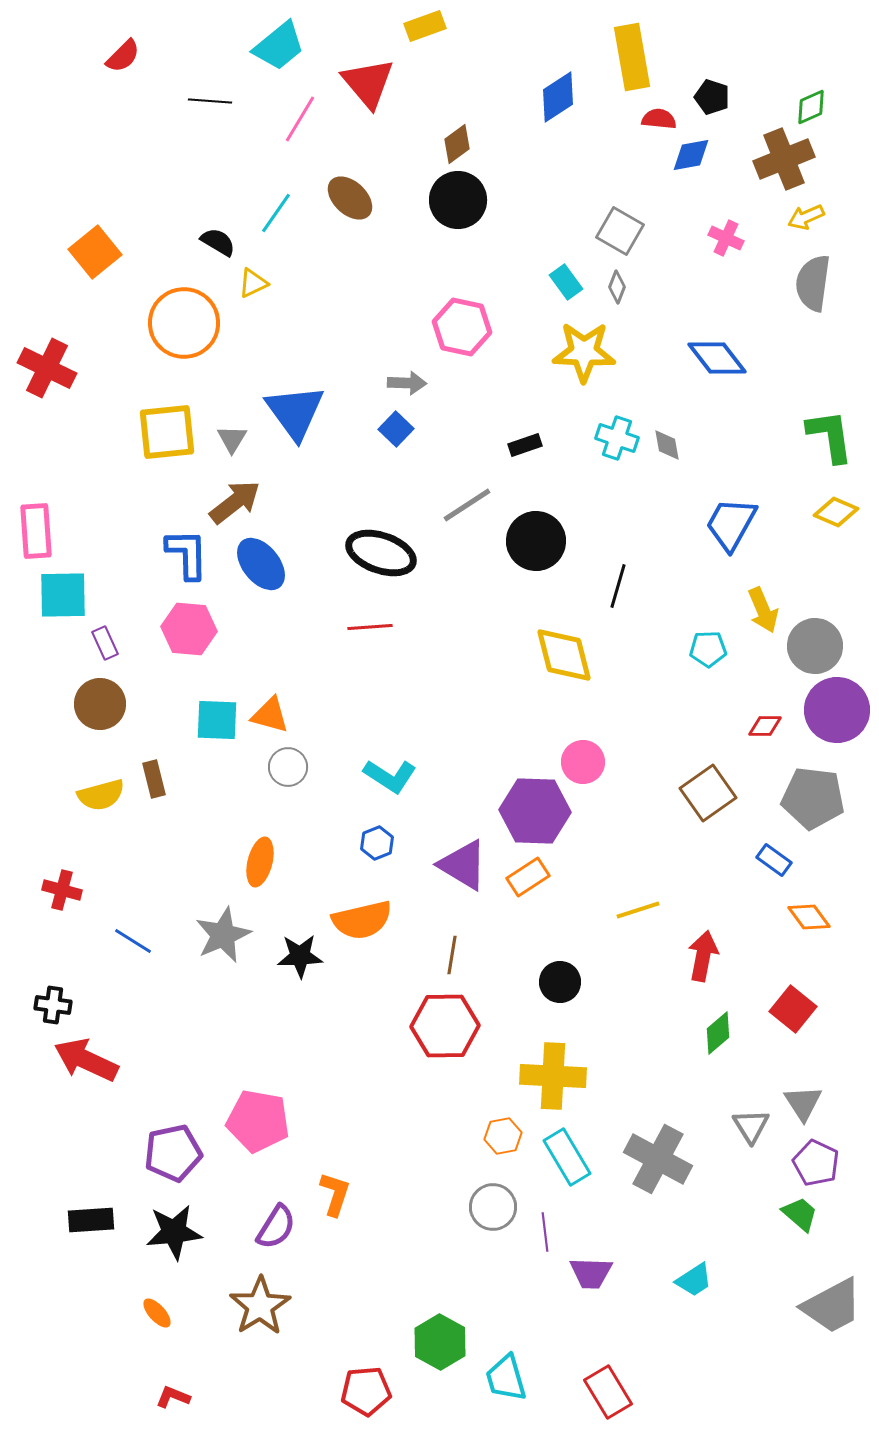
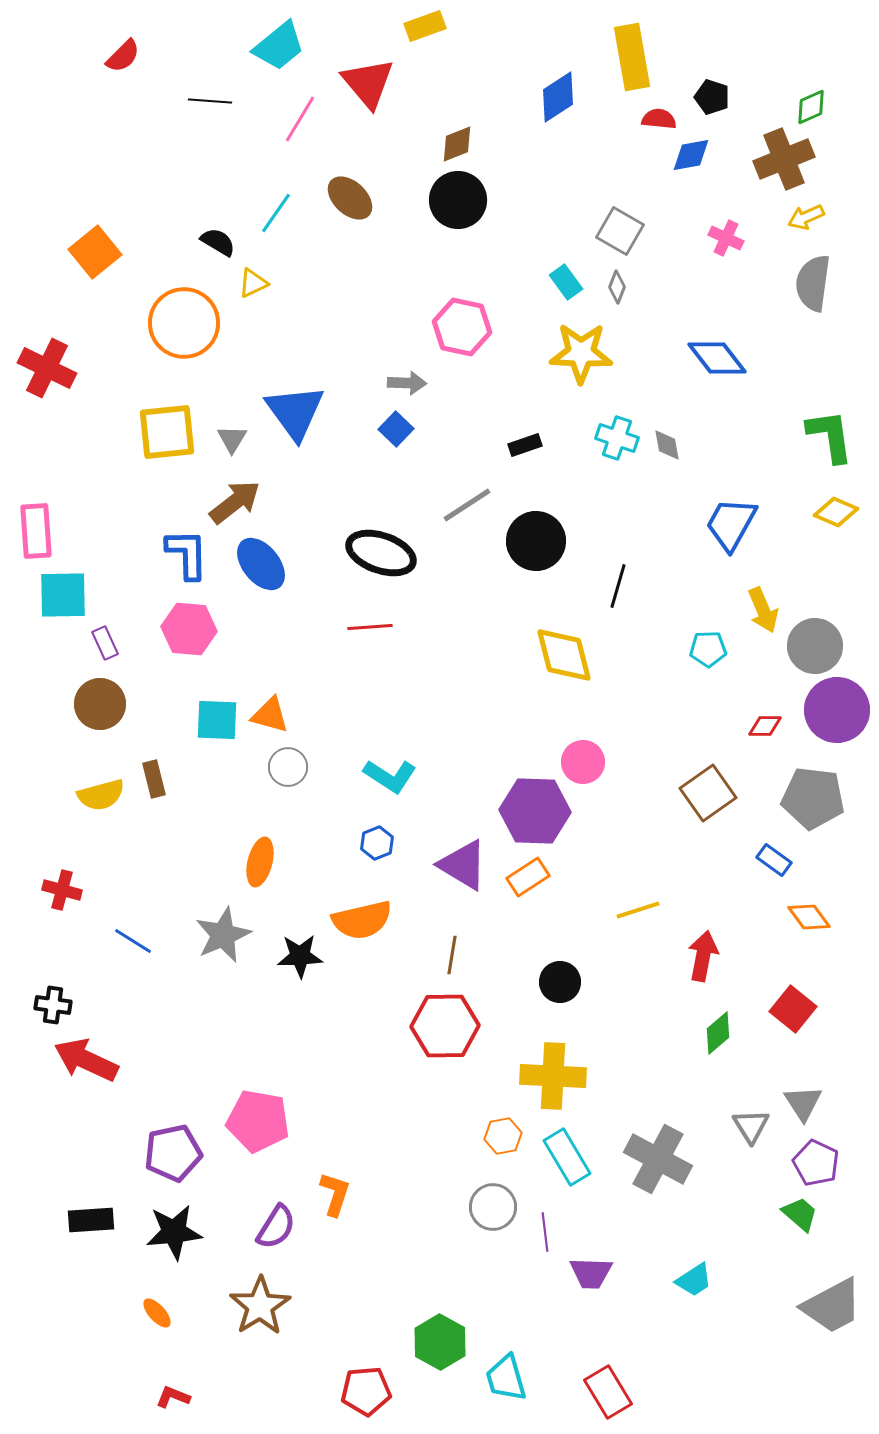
brown diamond at (457, 144): rotated 15 degrees clockwise
yellow star at (584, 352): moved 3 px left, 1 px down
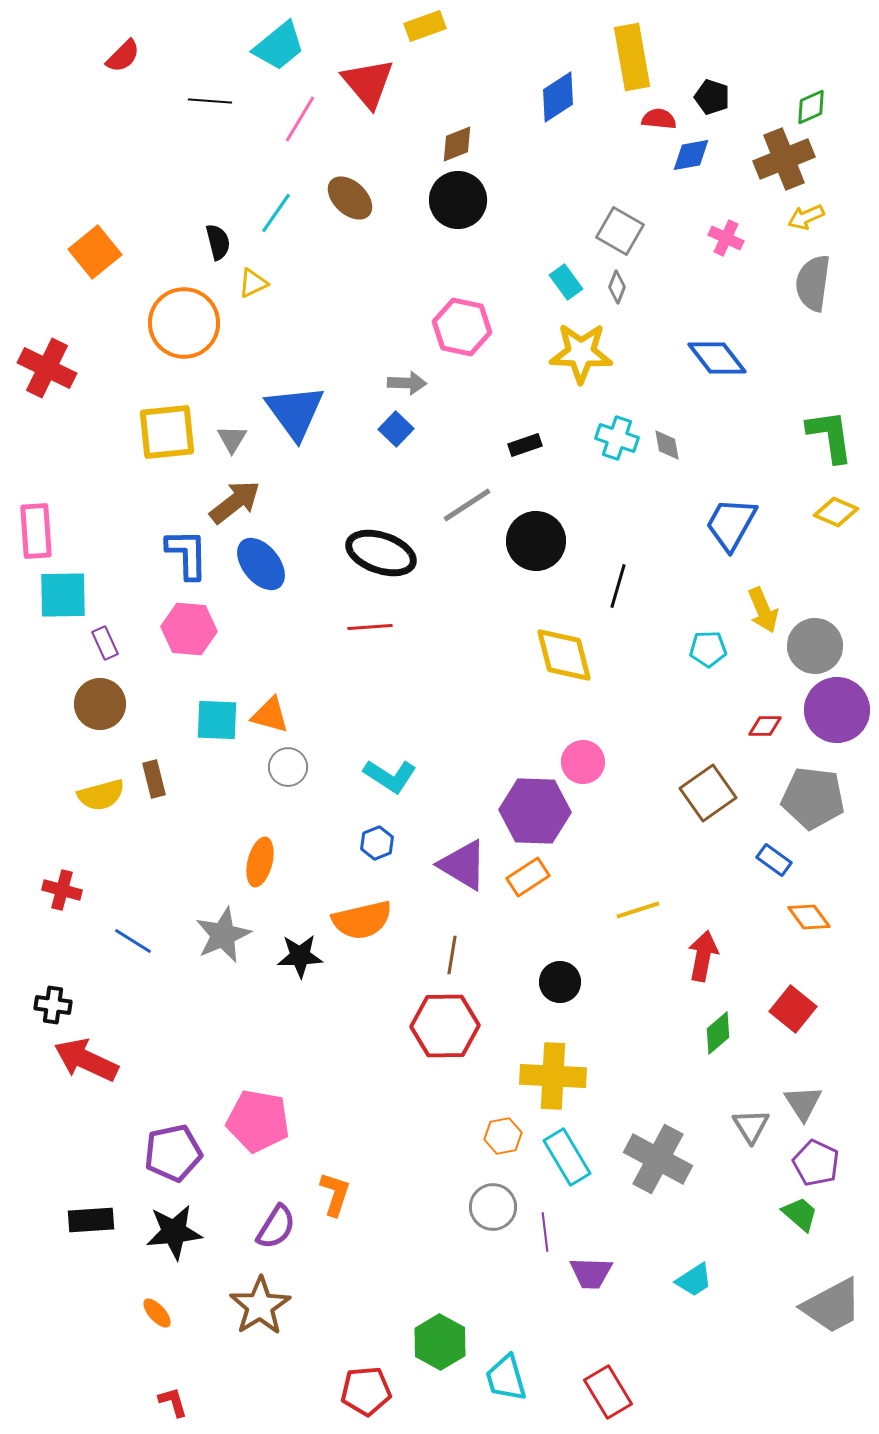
black semicircle at (218, 242): rotated 45 degrees clockwise
red L-shape at (173, 1397): moved 5 px down; rotated 52 degrees clockwise
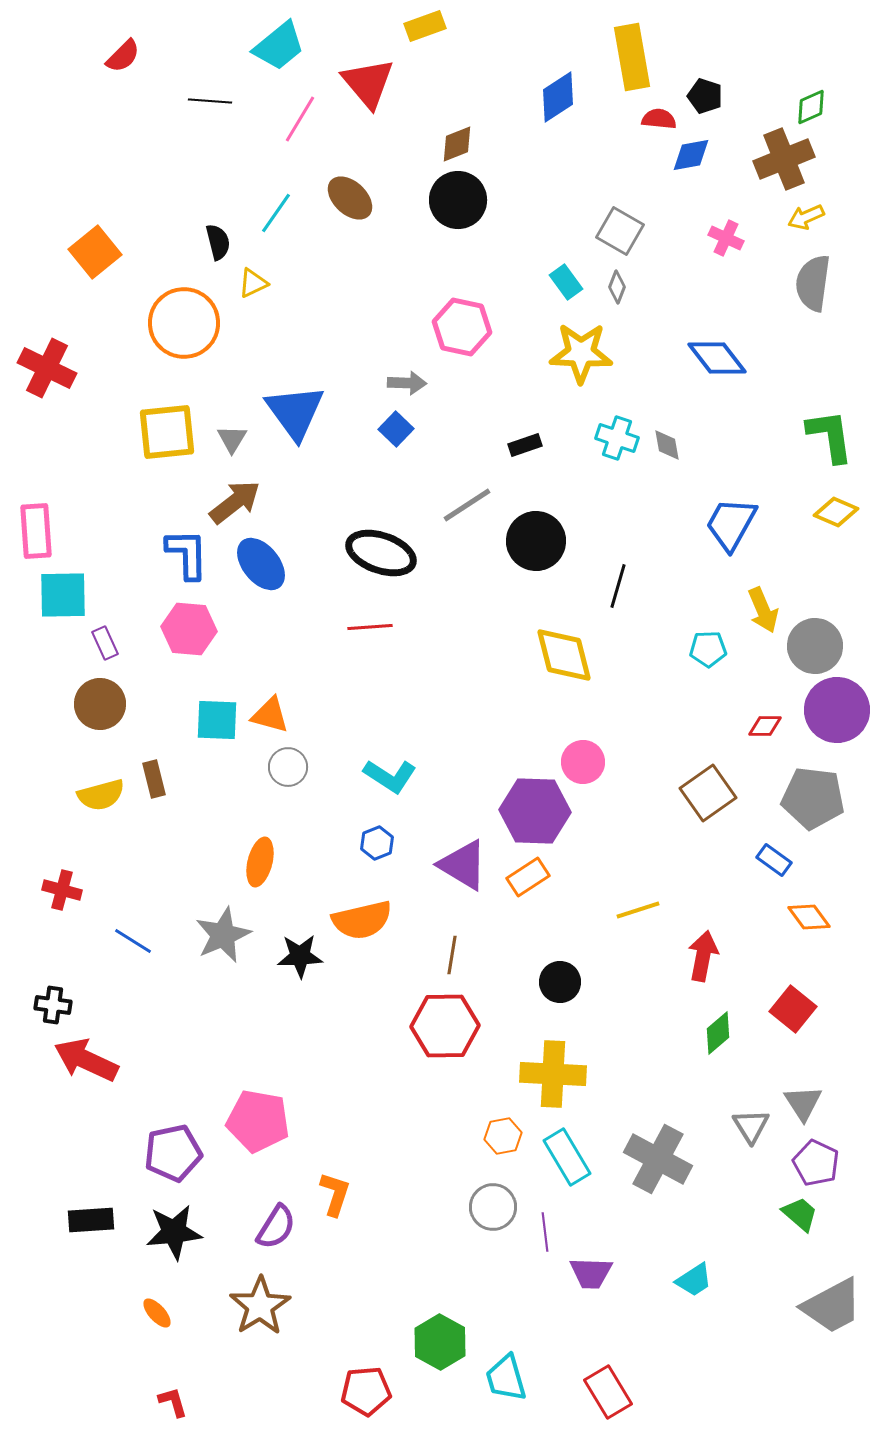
black pentagon at (712, 97): moved 7 px left, 1 px up
yellow cross at (553, 1076): moved 2 px up
